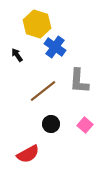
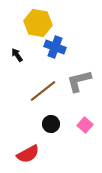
yellow hexagon: moved 1 px right, 1 px up; rotated 8 degrees counterclockwise
blue cross: rotated 15 degrees counterclockwise
gray L-shape: rotated 72 degrees clockwise
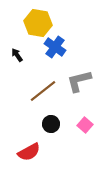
blue cross: rotated 15 degrees clockwise
red semicircle: moved 1 px right, 2 px up
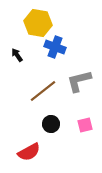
blue cross: rotated 15 degrees counterclockwise
pink square: rotated 35 degrees clockwise
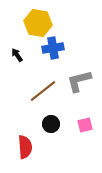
blue cross: moved 2 px left, 1 px down; rotated 30 degrees counterclockwise
red semicircle: moved 4 px left, 5 px up; rotated 65 degrees counterclockwise
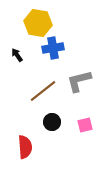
black circle: moved 1 px right, 2 px up
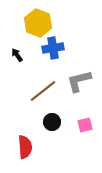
yellow hexagon: rotated 12 degrees clockwise
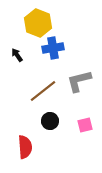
black circle: moved 2 px left, 1 px up
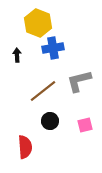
black arrow: rotated 32 degrees clockwise
